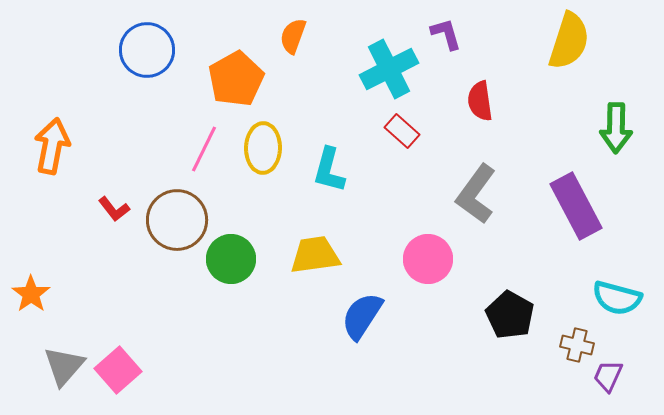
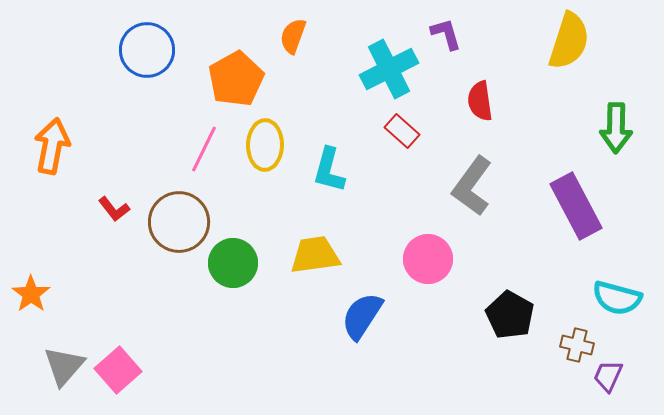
yellow ellipse: moved 2 px right, 3 px up
gray L-shape: moved 4 px left, 8 px up
brown circle: moved 2 px right, 2 px down
green circle: moved 2 px right, 4 px down
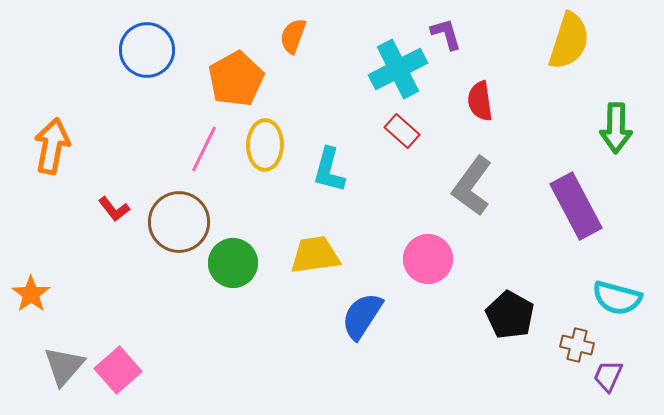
cyan cross: moved 9 px right
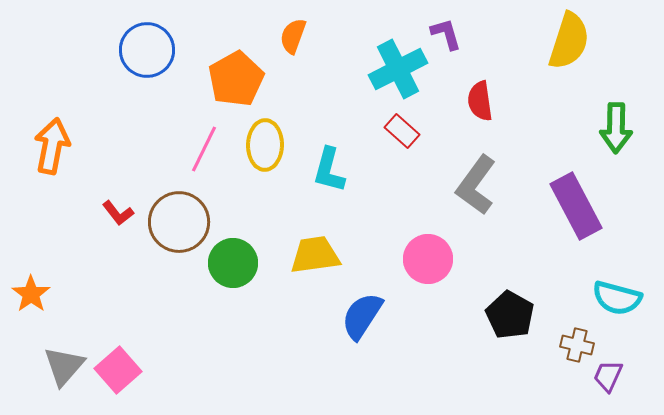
gray L-shape: moved 4 px right, 1 px up
red L-shape: moved 4 px right, 4 px down
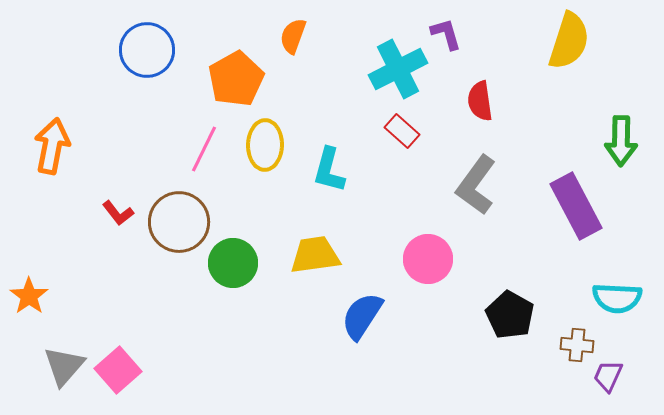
green arrow: moved 5 px right, 13 px down
orange star: moved 2 px left, 2 px down
cyan semicircle: rotated 12 degrees counterclockwise
brown cross: rotated 8 degrees counterclockwise
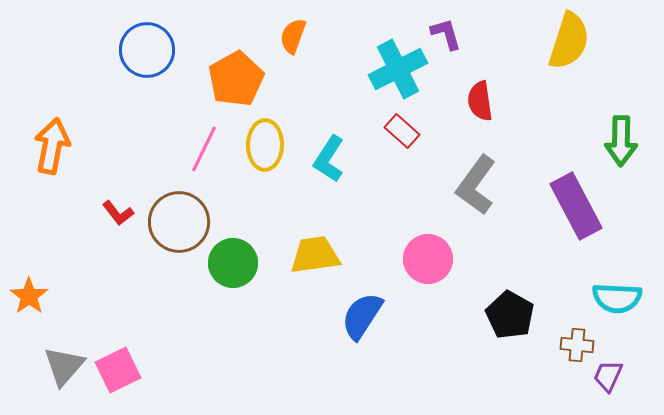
cyan L-shape: moved 11 px up; rotated 18 degrees clockwise
pink square: rotated 15 degrees clockwise
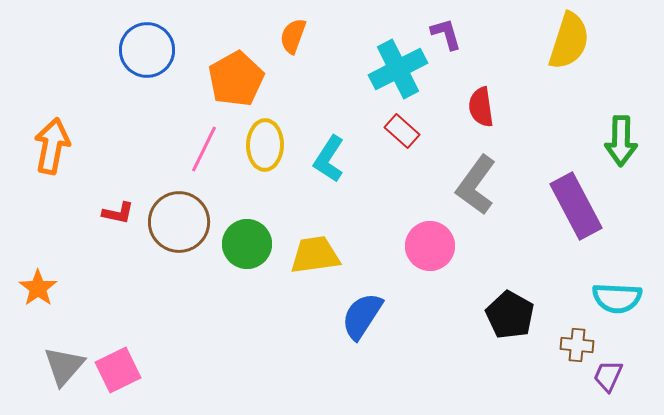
red semicircle: moved 1 px right, 6 px down
red L-shape: rotated 40 degrees counterclockwise
pink circle: moved 2 px right, 13 px up
green circle: moved 14 px right, 19 px up
orange star: moved 9 px right, 8 px up
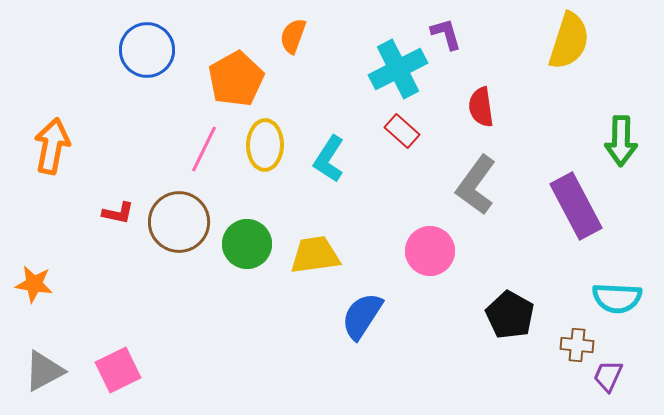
pink circle: moved 5 px down
orange star: moved 4 px left, 4 px up; rotated 27 degrees counterclockwise
gray triangle: moved 20 px left, 5 px down; rotated 21 degrees clockwise
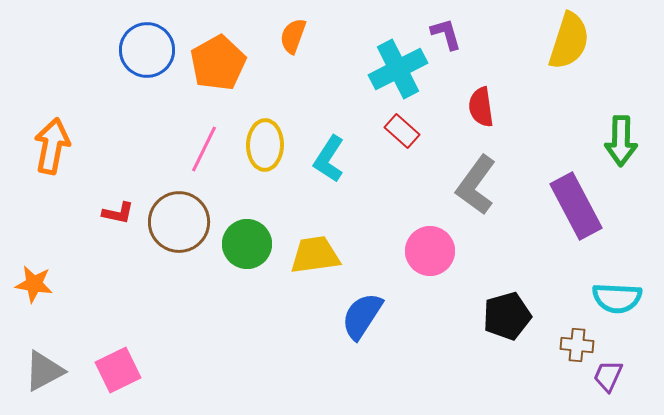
orange pentagon: moved 18 px left, 16 px up
black pentagon: moved 3 px left, 1 px down; rotated 27 degrees clockwise
